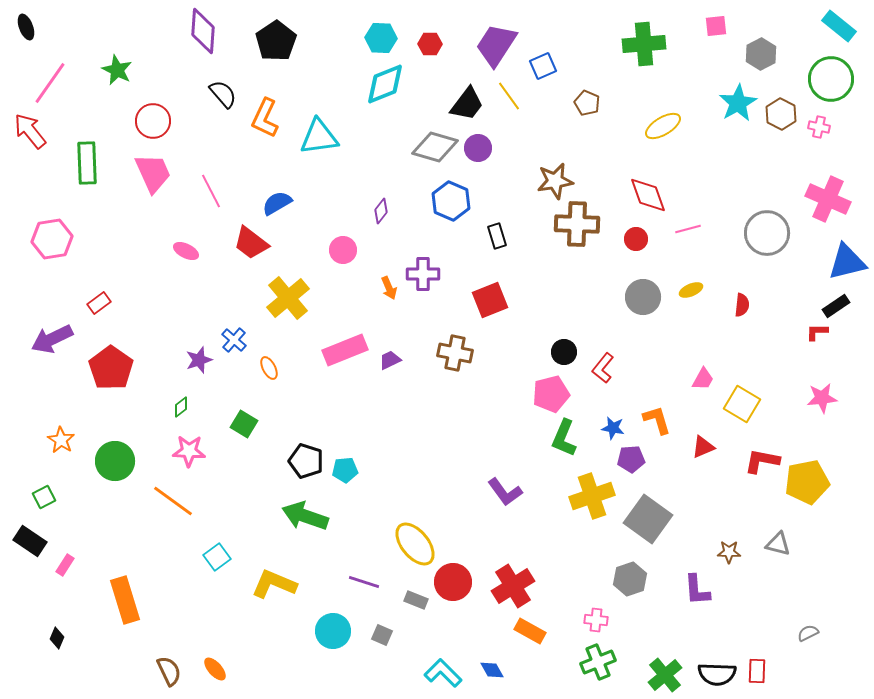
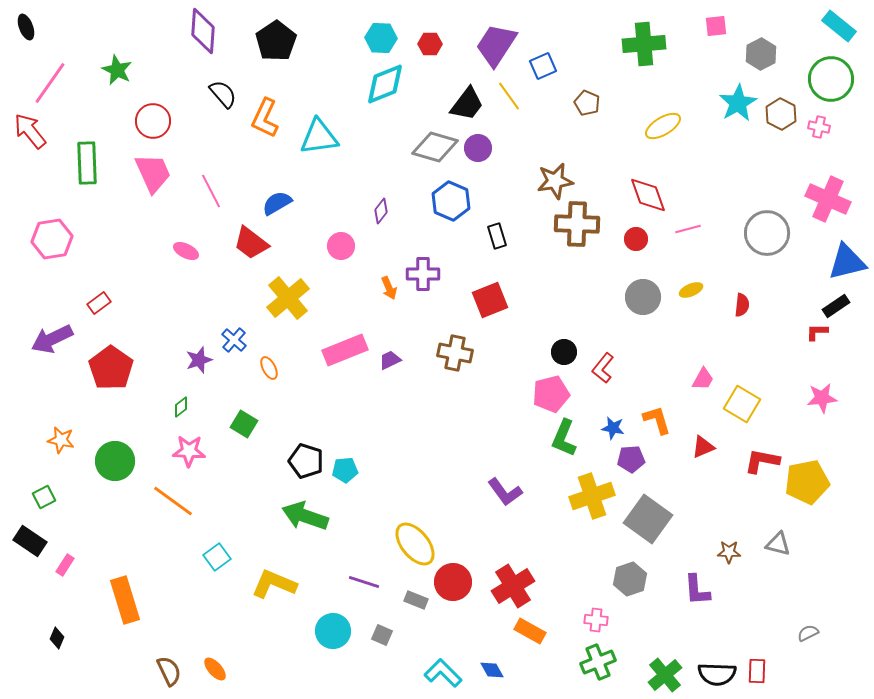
pink circle at (343, 250): moved 2 px left, 4 px up
orange star at (61, 440): rotated 20 degrees counterclockwise
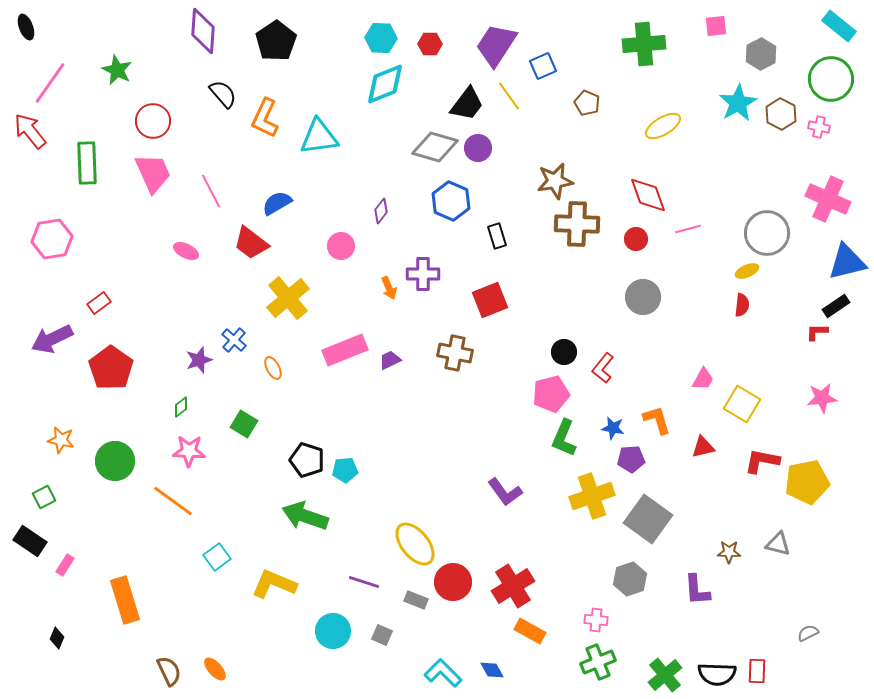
yellow ellipse at (691, 290): moved 56 px right, 19 px up
orange ellipse at (269, 368): moved 4 px right
red triangle at (703, 447): rotated 10 degrees clockwise
black pentagon at (306, 461): moved 1 px right, 1 px up
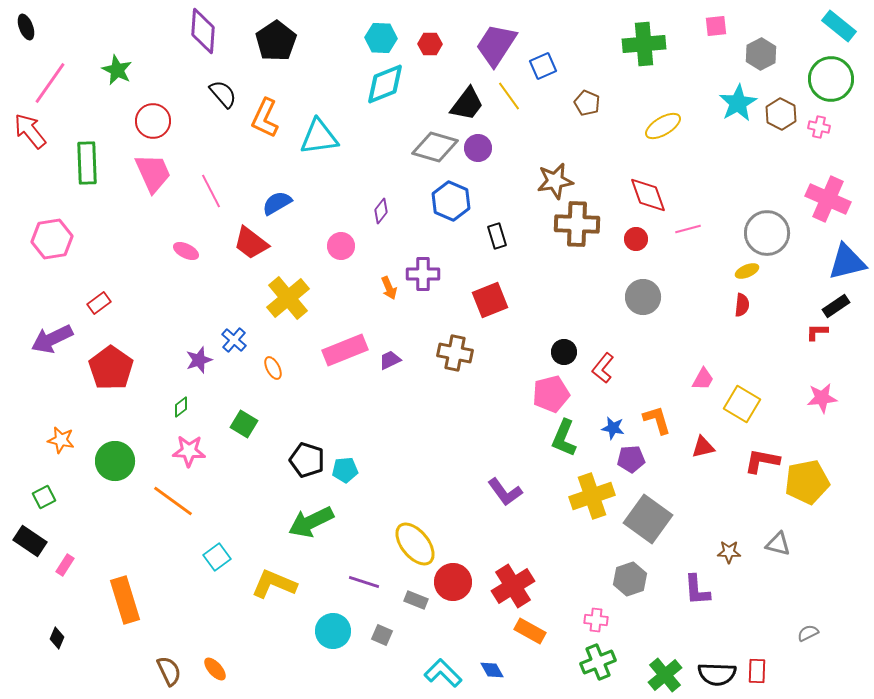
green arrow at (305, 516): moved 6 px right, 6 px down; rotated 45 degrees counterclockwise
